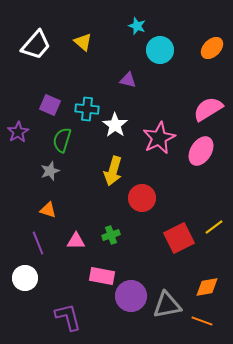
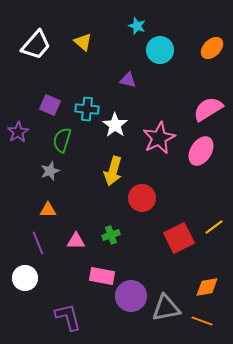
orange triangle: rotated 18 degrees counterclockwise
gray triangle: moved 1 px left, 3 px down
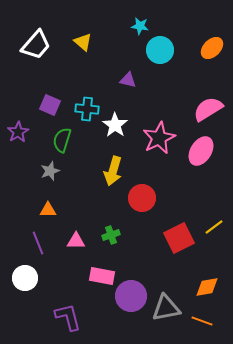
cyan star: moved 3 px right; rotated 12 degrees counterclockwise
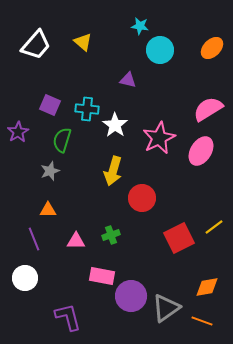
purple line: moved 4 px left, 4 px up
gray triangle: rotated 24 degrees counterclockwise
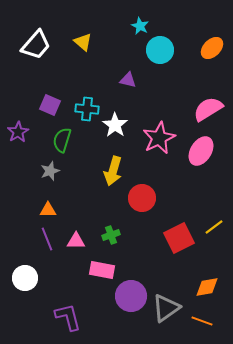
cyan star: rotated 18 degrees clockwise
purple line: moved 13 px right
pink rectangle: moved 6 px up
